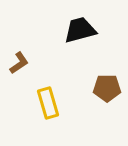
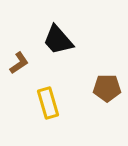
black trapezoid: moved 22 px left, 10 px down; rotated 116 degrees counterclockwise
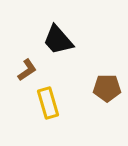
brown L-shape: moved 8 px right, 7 px down
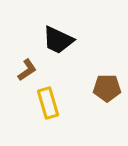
black trapezoid: rotated 24 degrees counterclockwise
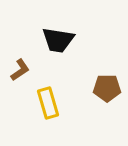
black trapezoid: rotated 16 degrees counterclockwise
brown L-shape: moved 7 px left
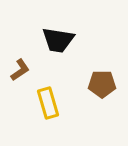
brown pentagon: moved 5 px left, 4 px up
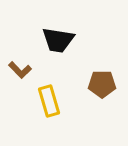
brown L-shape: rotated 80 degrees clockwise
yellow rectangle: moved 1 px right, 2 px up
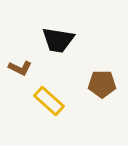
brown L-shape: moved 2 px up; rotated 20 degrees counterclockwise
yellow rectangle: rotated 32 degrees counterclockwise
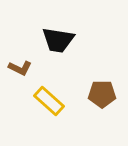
brown pentagon: moved 10 px down
